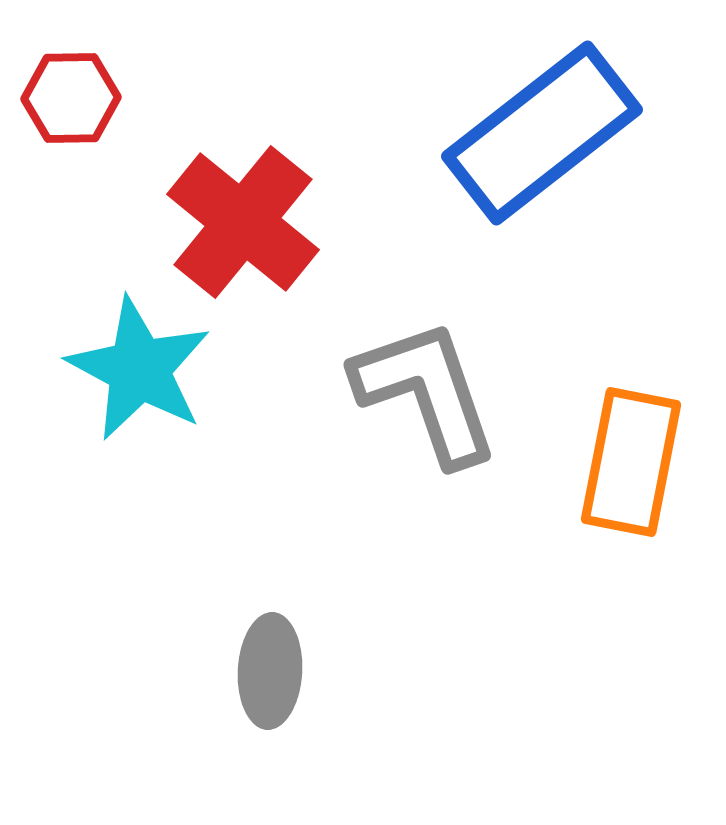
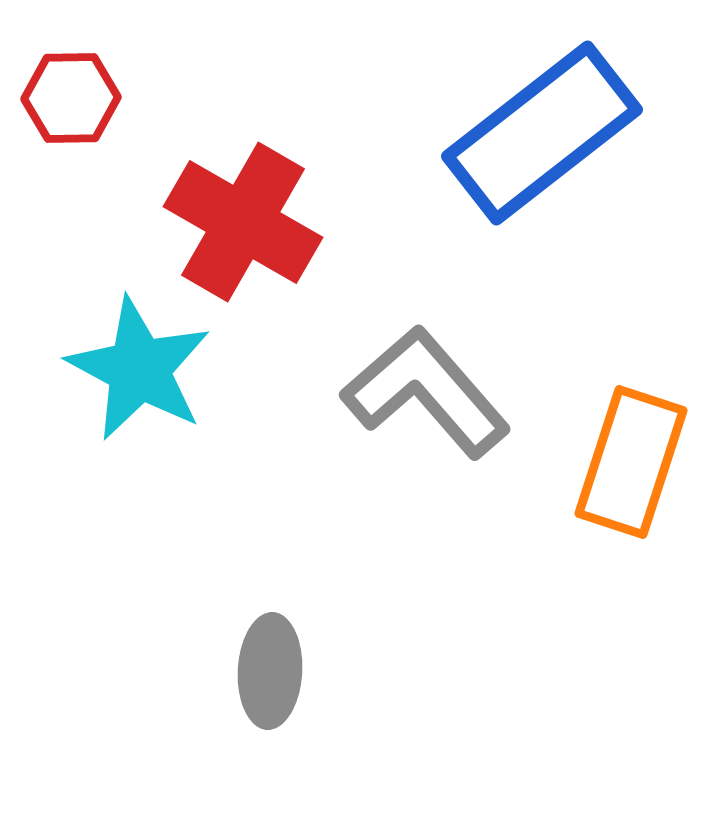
red cross: rotated 9 degrees counterclockwise
gray L-shape: rotated 22 degrees counterclockwise
orange rectangle: rotated 7 degrees clockwise
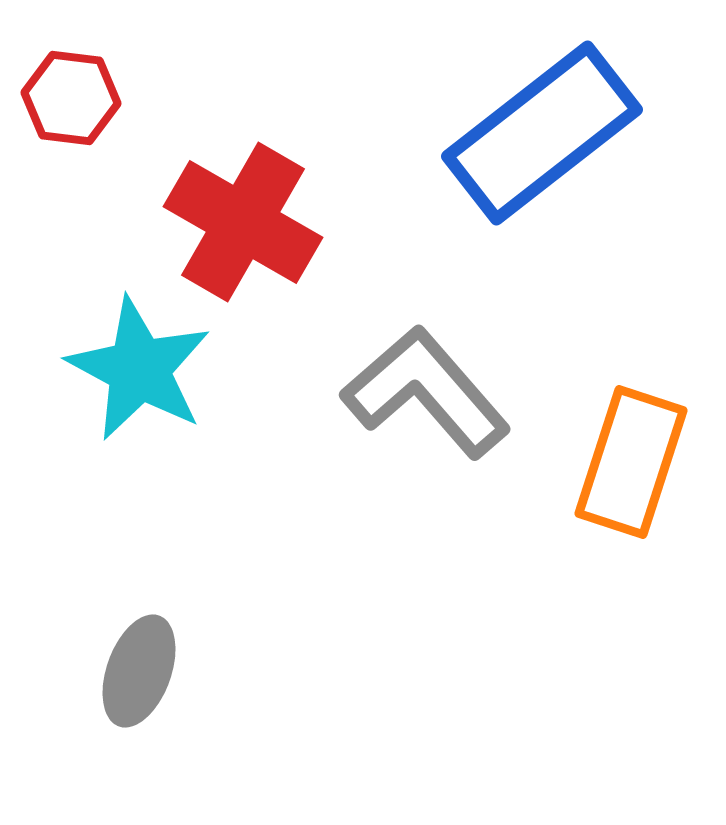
red hexagon: rotated 8 degrees clockwise
gray ellipse: moved 131 px left; rotated 17 degrees clockwise
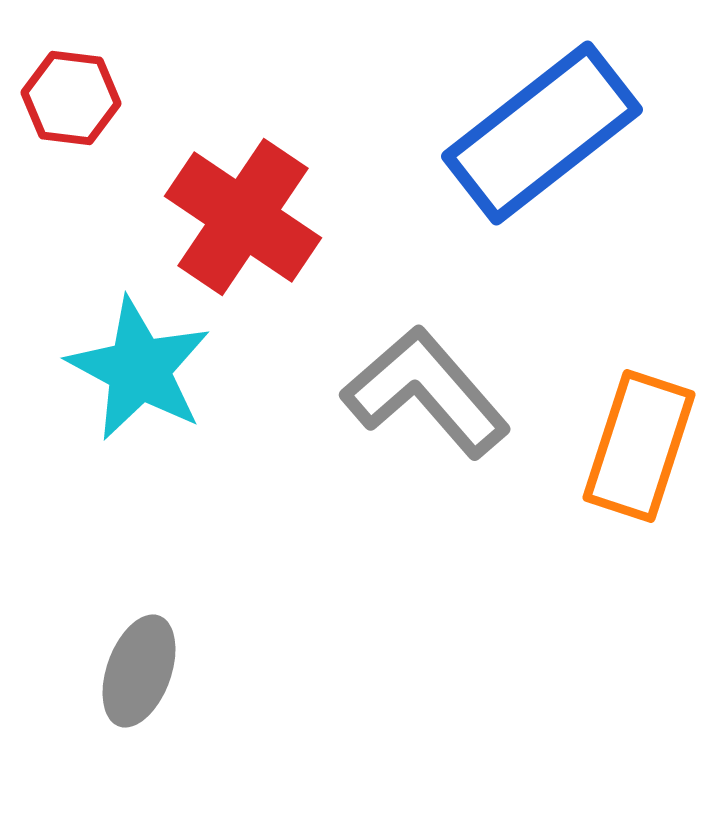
red cross: moved 5 px up; rotated 4 degrees clockwise
orange rectangle: moved 8 px right, 16 px up
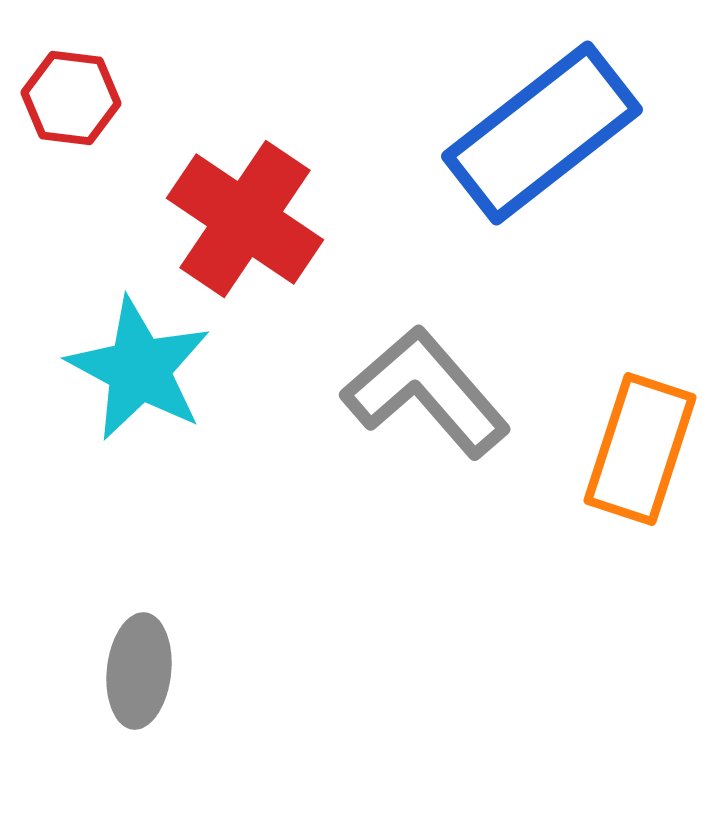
red cross: moved 2 px right, 2 px down
orange rectangle: moved 1 px right, 3 px down
gray ellipse: rotated 14 degrees counterclockwise
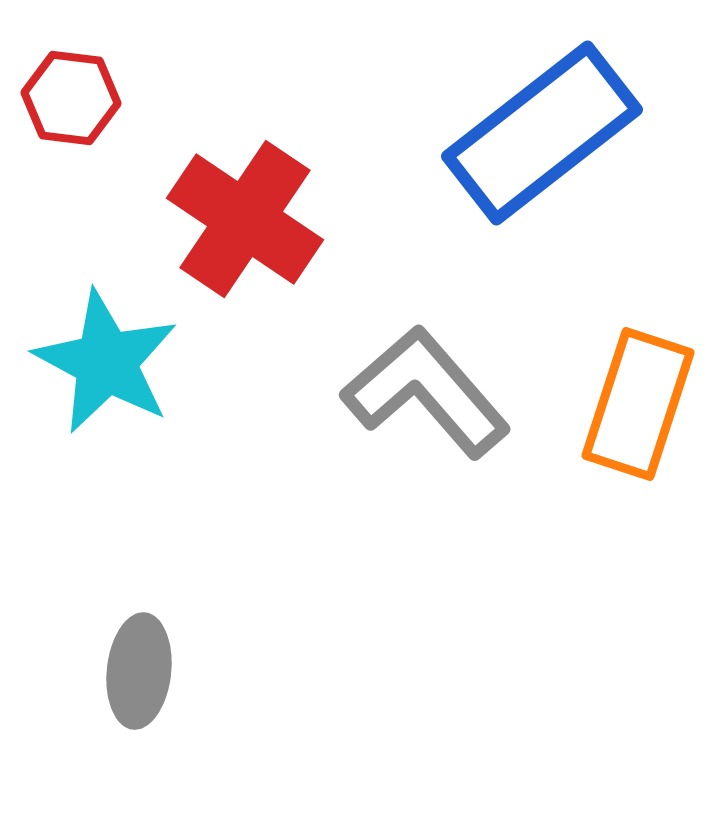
cyan star: moved 33 px left, 7 px up
orange rectangle: moved 2 px left, 45 px up
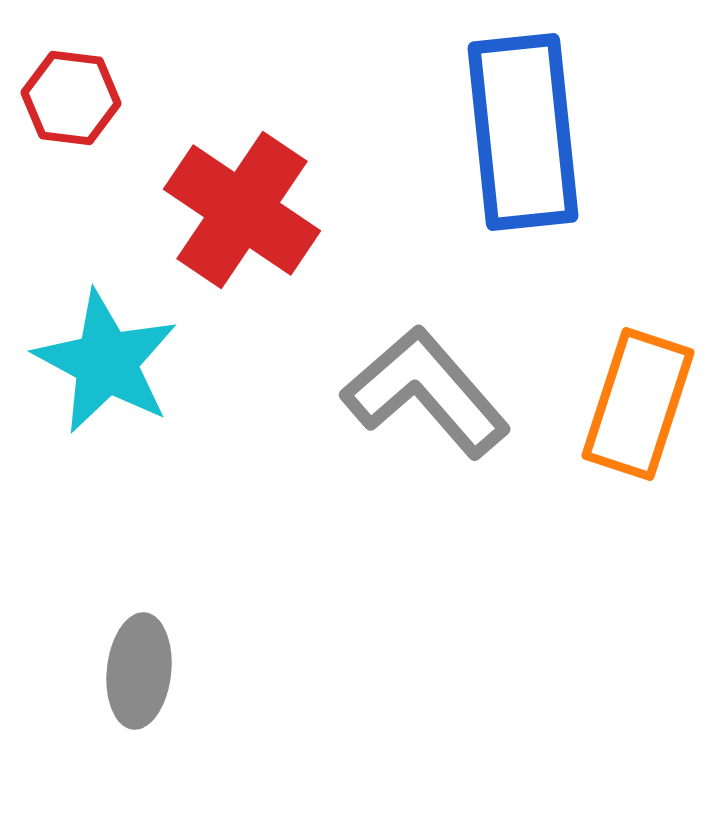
blue rectangle: moved 19 px left, 1 px up; rotated 58 degrees counterclockwise
red cross: moved 3 px left, 9 px up
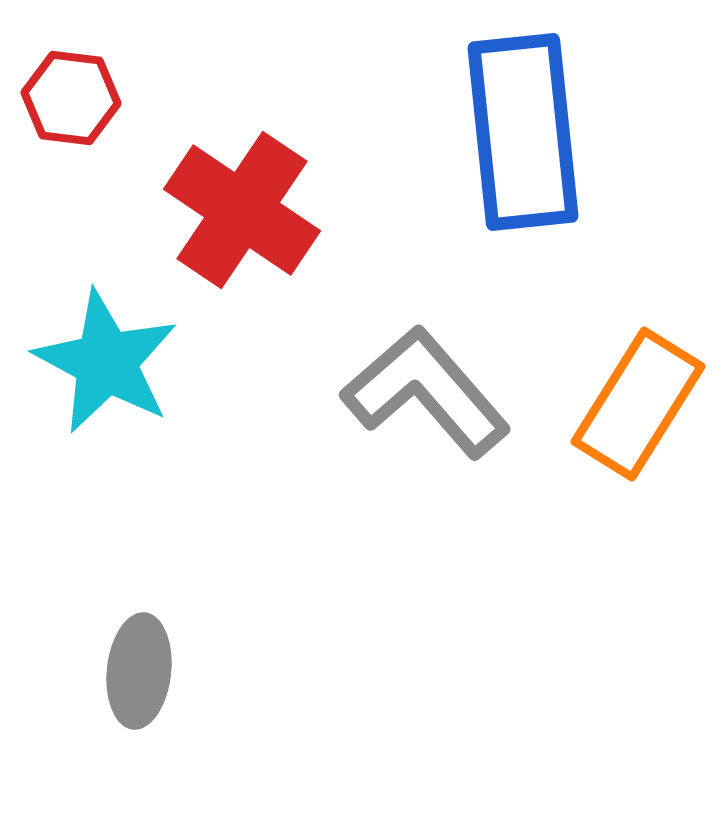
orange rectangle: rotated 14 degrees clockwise
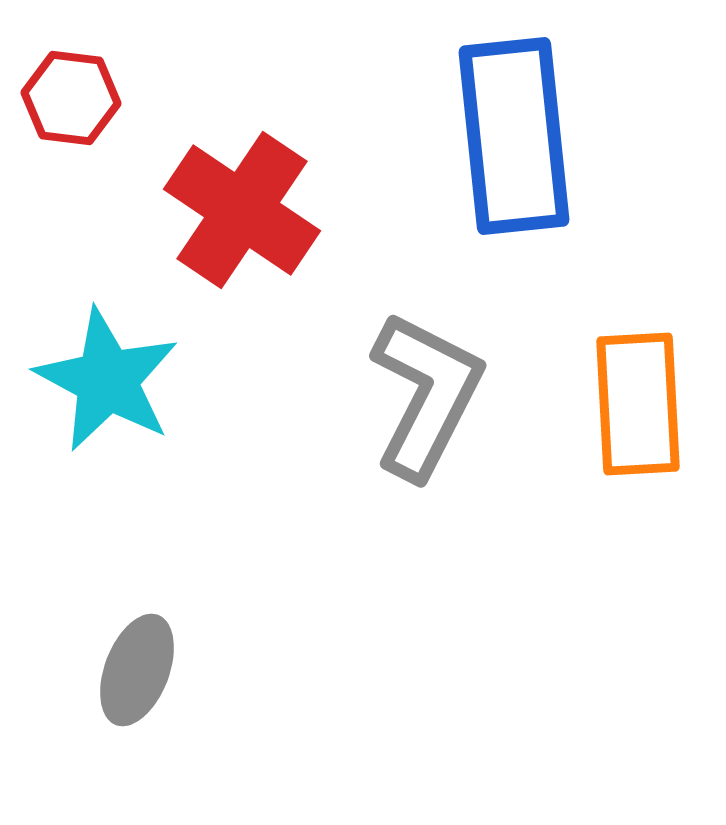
blue rectangle: moved 9 px left, 4 px down
cyan star: moved 1 px right, 18 px down
gray L-shape: moved 3 px down; rotated 68 degrees clockwise
orange rectangle: rotated 35 degrees counterclockwise
gray ellipse: moved 2 px left, 1 px up; rotated 15 degrees clockwise
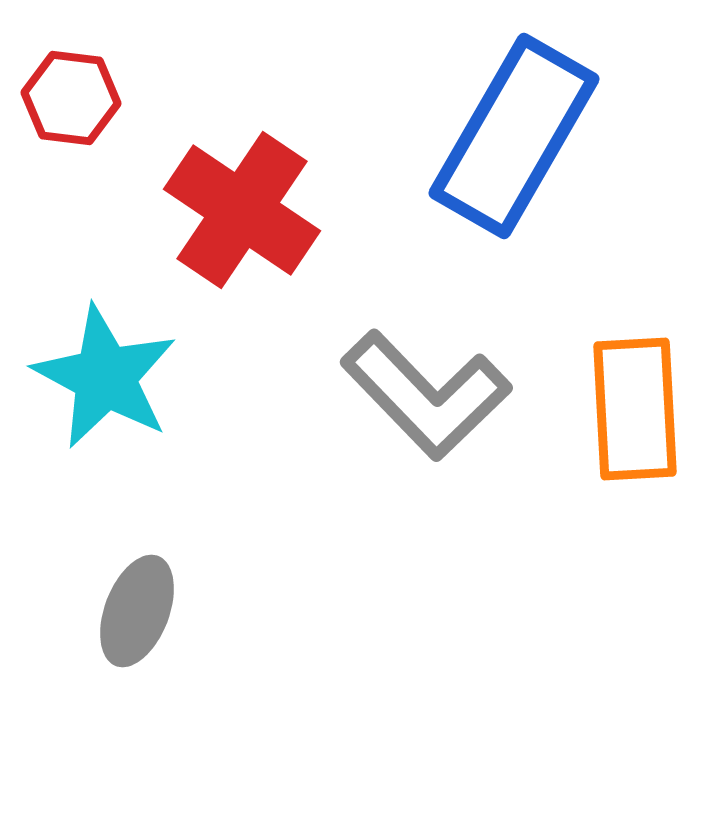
blue rectangle: rotated 36 degrees clockwise
cyan star: moved 2 px left, 3 px up
gray L-shape: rotated 109 degrees clockwise
orange rectangle: moved 3 px left, 5 px down
gray ellipse: moved 59 px up
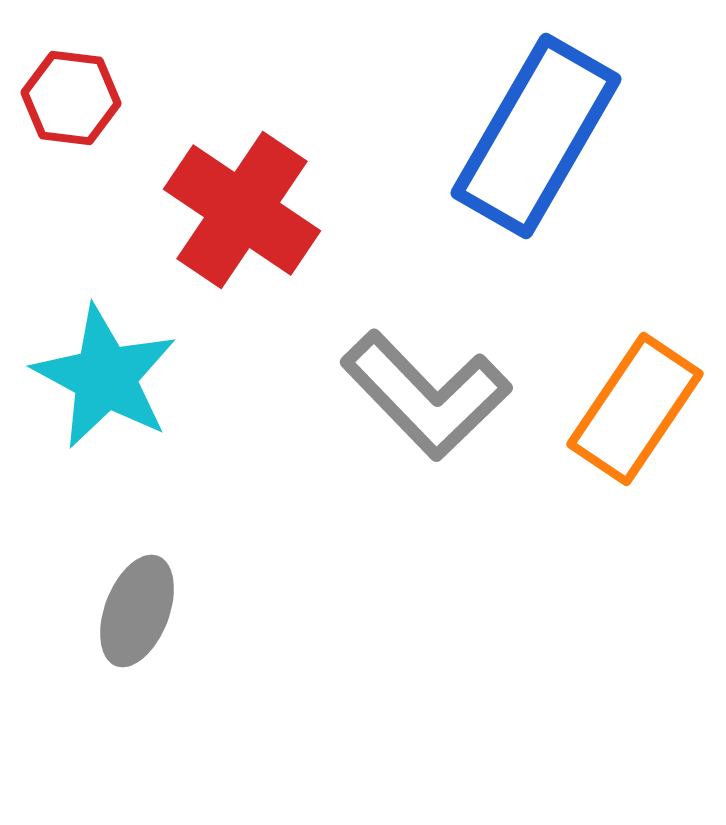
blue rectangle: moved 22 px right
orange rectangle: rotated 37 degrees clockwise
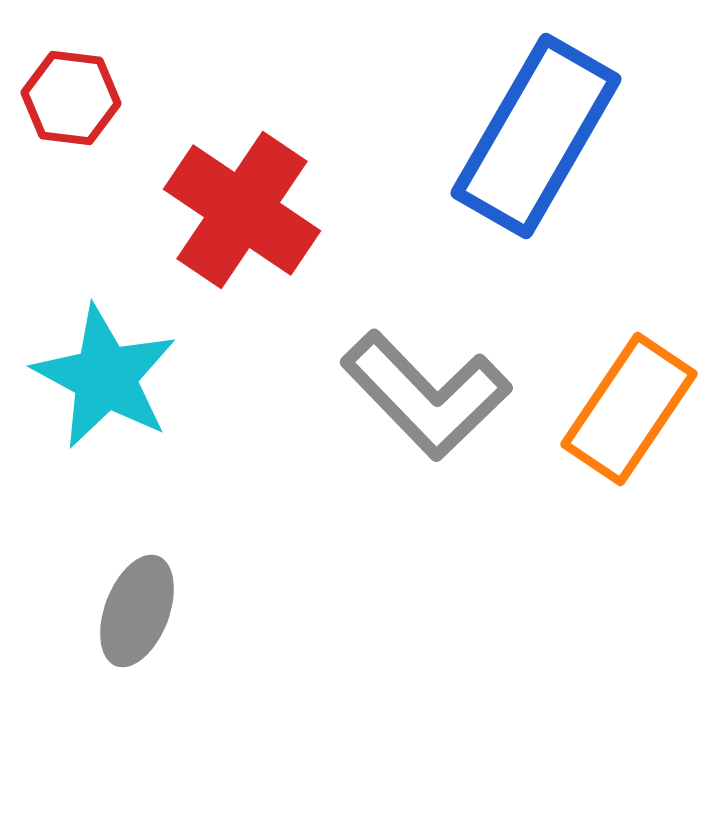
orange rectangle: moved 6 px left
